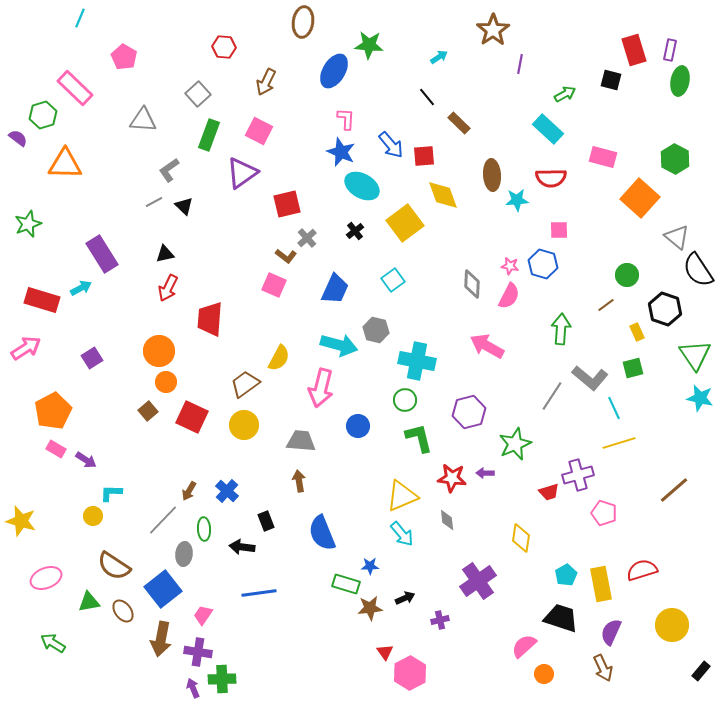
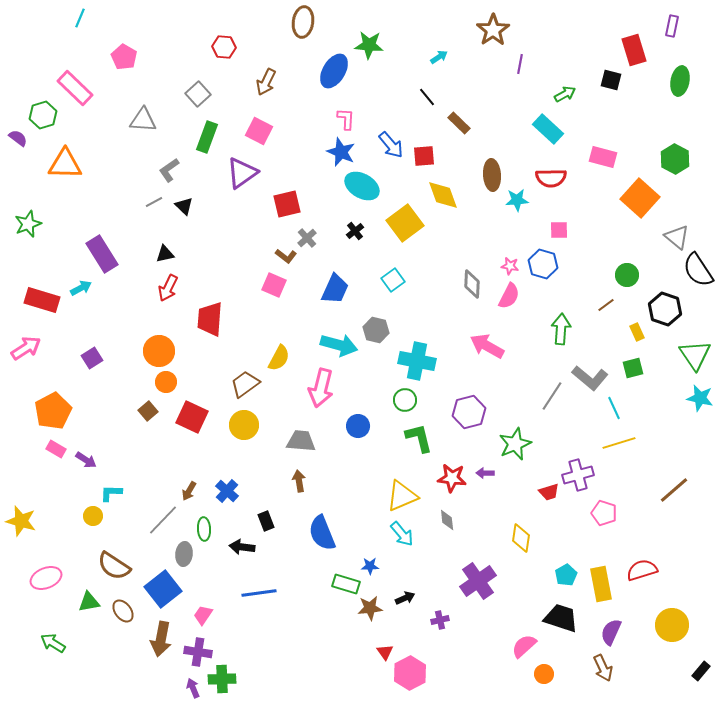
purple rectangle at (670, 50): moved 2 px right, 24 px up
green rectangle at (209, 135): moved 2 px left, 2 px down
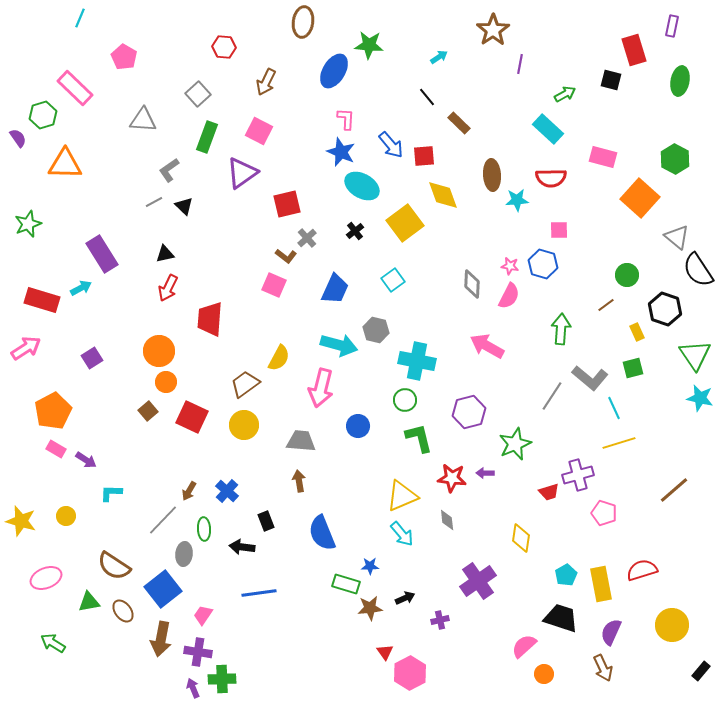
purple semicircle at (18, 138): rotated 18 degrees clockwise
yellow circle at (93, 516): moved 27 px left
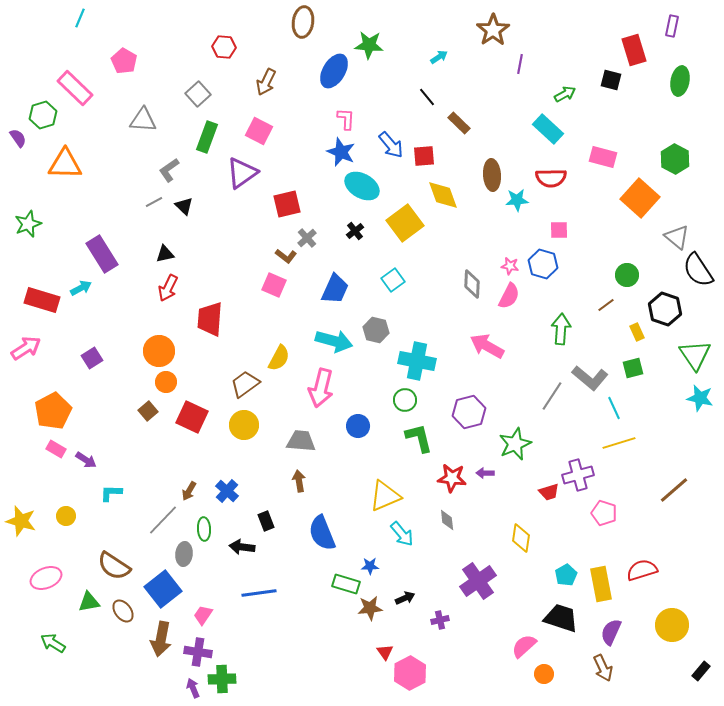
pink pentagon at (124, 57): moved 4 px down
cyan arrow at (339, 345): moved 5 px left, 4 px up
yellow triangle at (402, 496): moved 17 px left
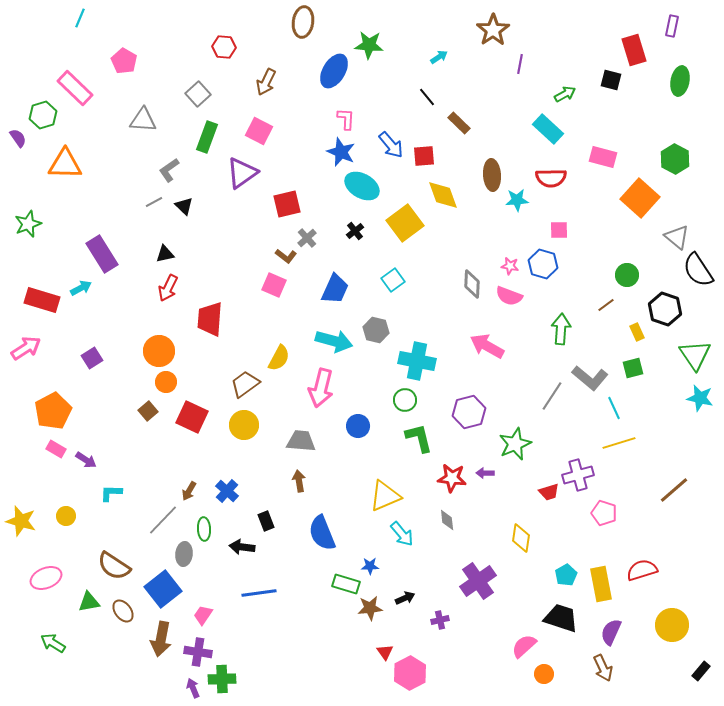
pink semicircle at (509, 296): rotated 84 degrees clockwise
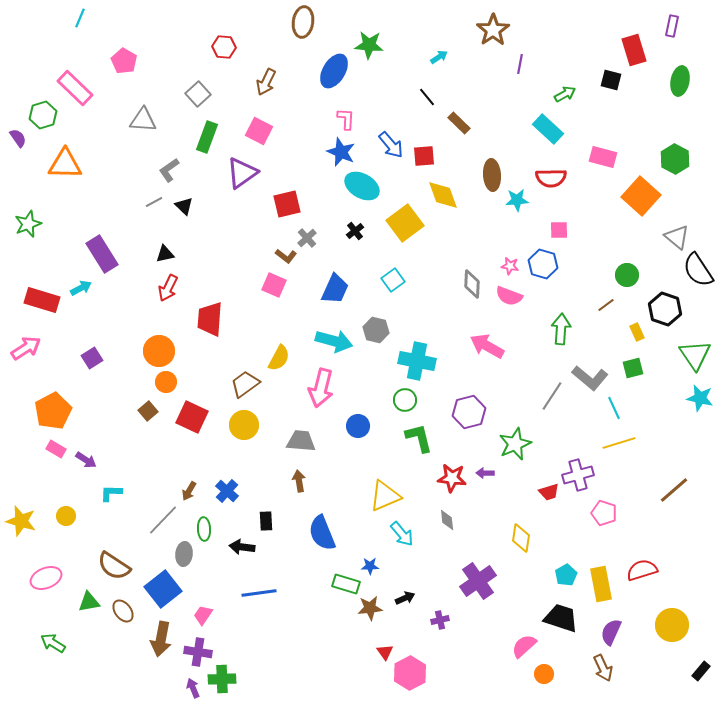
orange square at (640, 198): moved 1 px right, 2 px up
black rectangle at (266, 521): rotated 18 degrees clockwise
